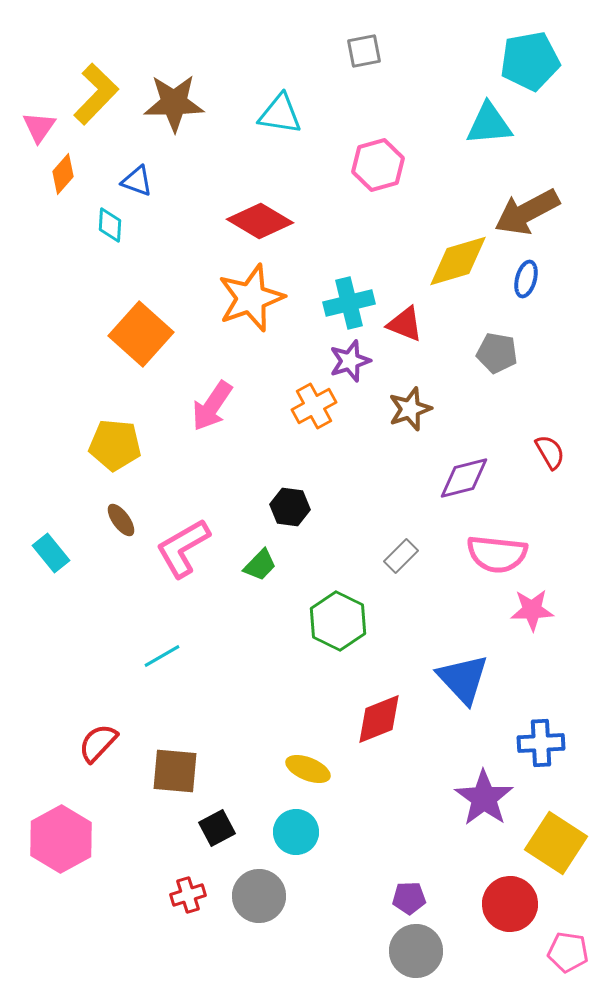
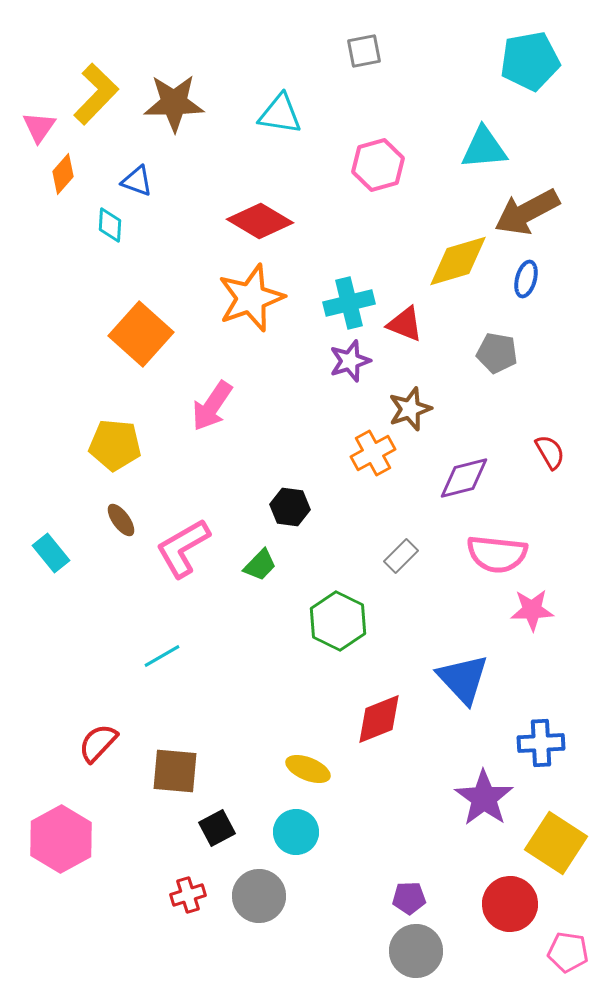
cyan triangle at (489, 124): moved 5 px left, 24 px down
orange cross at (314, 406): moved 59 px right, 47 px down
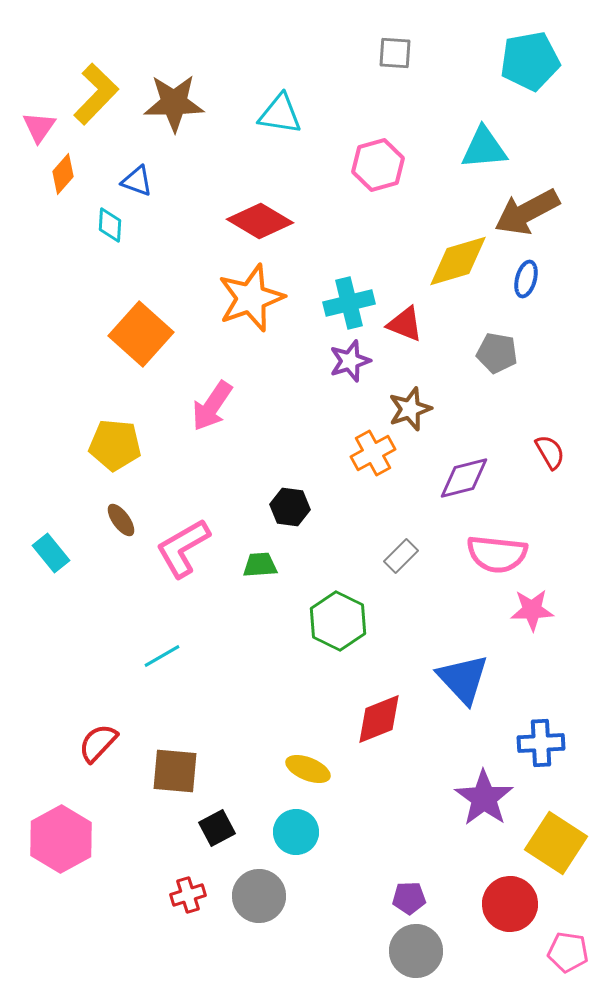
gray square at (364, 51): moved 31 px right, 2 px down; rotated 15 degrees clockwise
green trapezoid at (260, 565): rotated 138 degrees counterclockwise
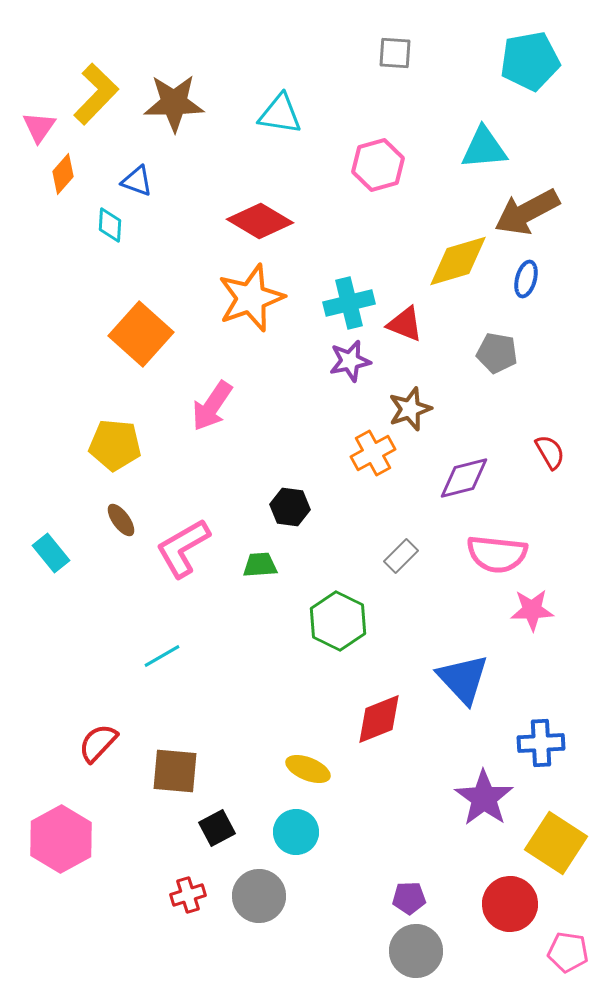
purple star at (350, 361): rotated 6 degrees clockwise
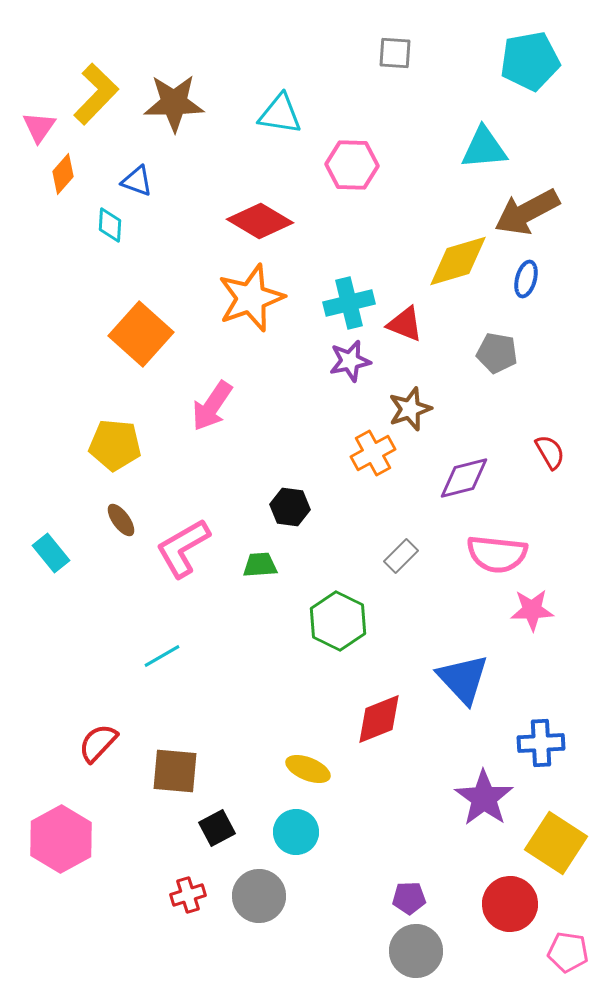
pink hexagon at (378, 165): moved 26 px left; rotated 18 degrees clockwise
